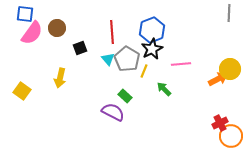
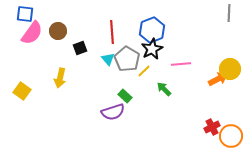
brown circle: moved 1 px right, 3 px down
yellow line: rotated 24 degrees clockwise
purple semicircle: rotated 135 degrees clockwise
red cross: moved 8 px left, 4 px down
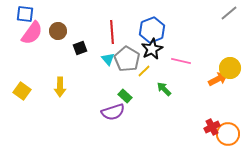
gray line: rotated 48 degrees clockwise
pink line: moved 3 px up; rotated 18 degrees clockwise
yellow circle: moved 1 px up
yellow arrow: moved 9 px down; rotated 12 degrees counterclockwise
orange circle: moved 3 px left, 2 px up
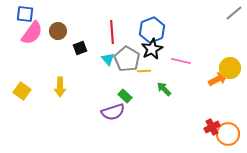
gray line: moved 5 px right
yellow line: rotated 40 degrees clockwise
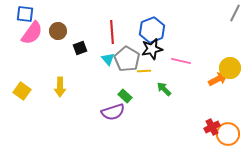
gray line: moved 1 px right; rotated 24 degrees counterclockwise
black star: rotated 15 degrees clockwise
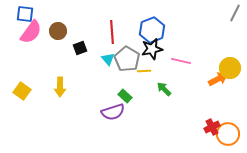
pink semicircle: moved 1 px left, 1 px up
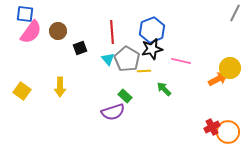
orange circle: moved 2 px up
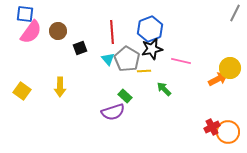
blue hexagon: moved 2 px left, 1 px up
